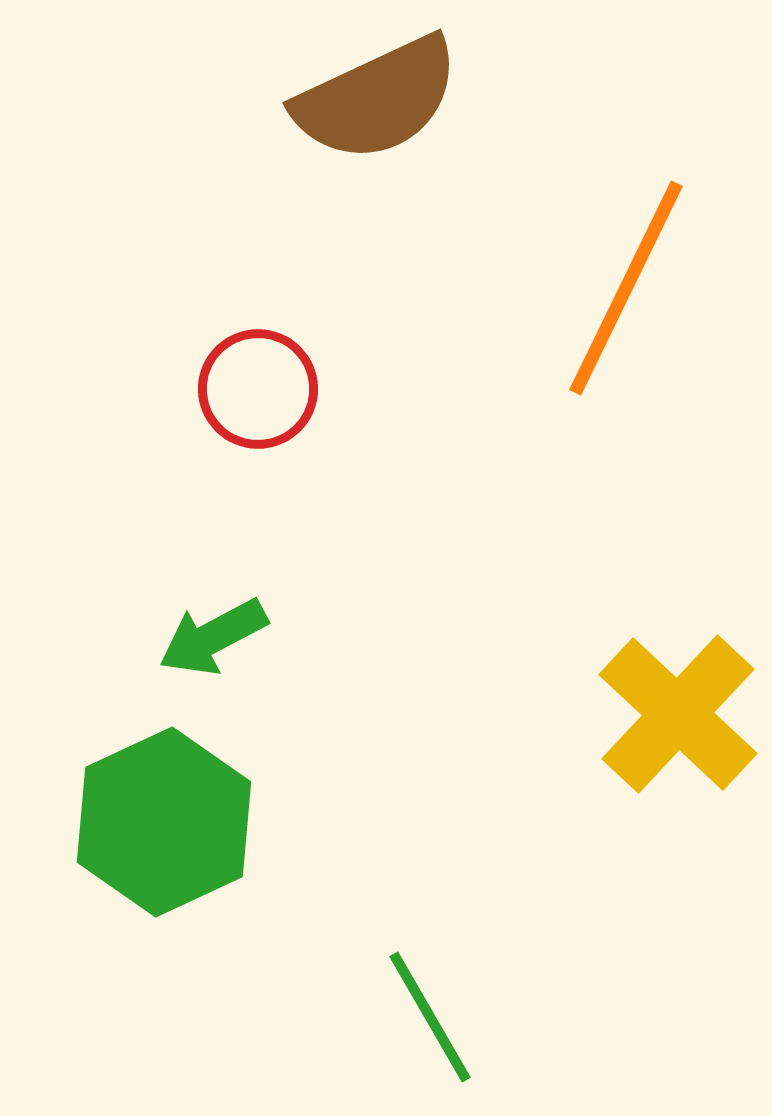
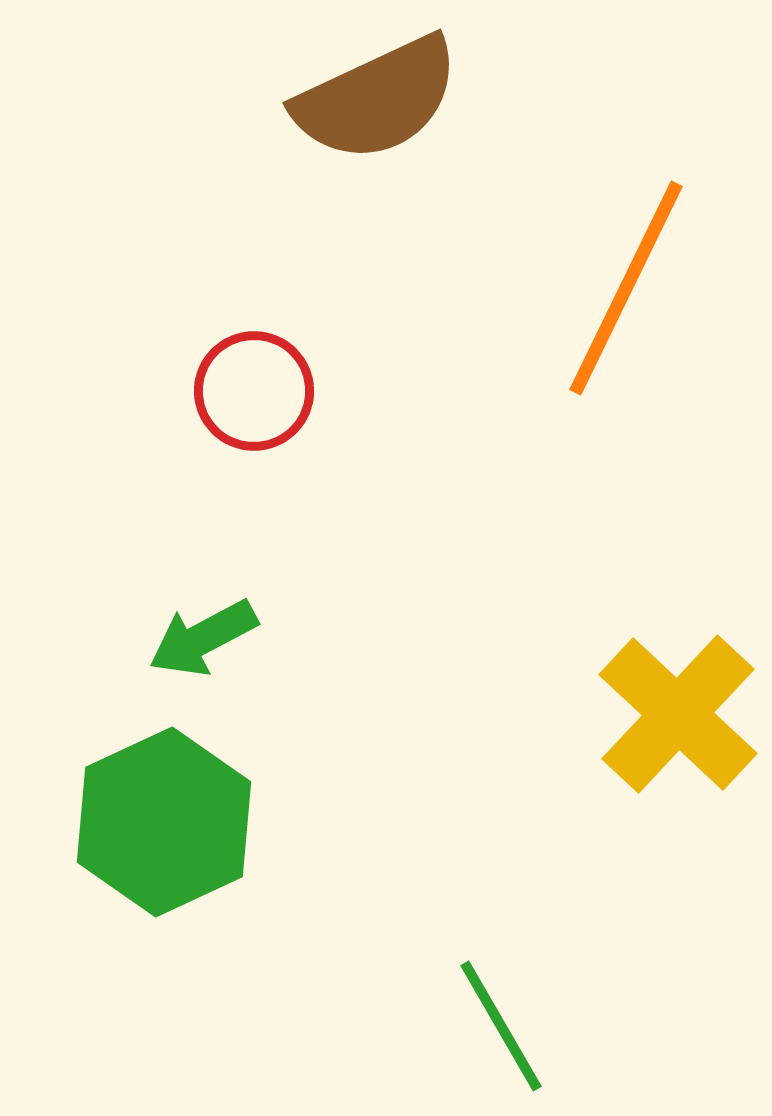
red circle: moved 4 px left, 2 px down
green arrow: moved 10 px left, 1 px down
green line: moved 71 px right, 9 px down
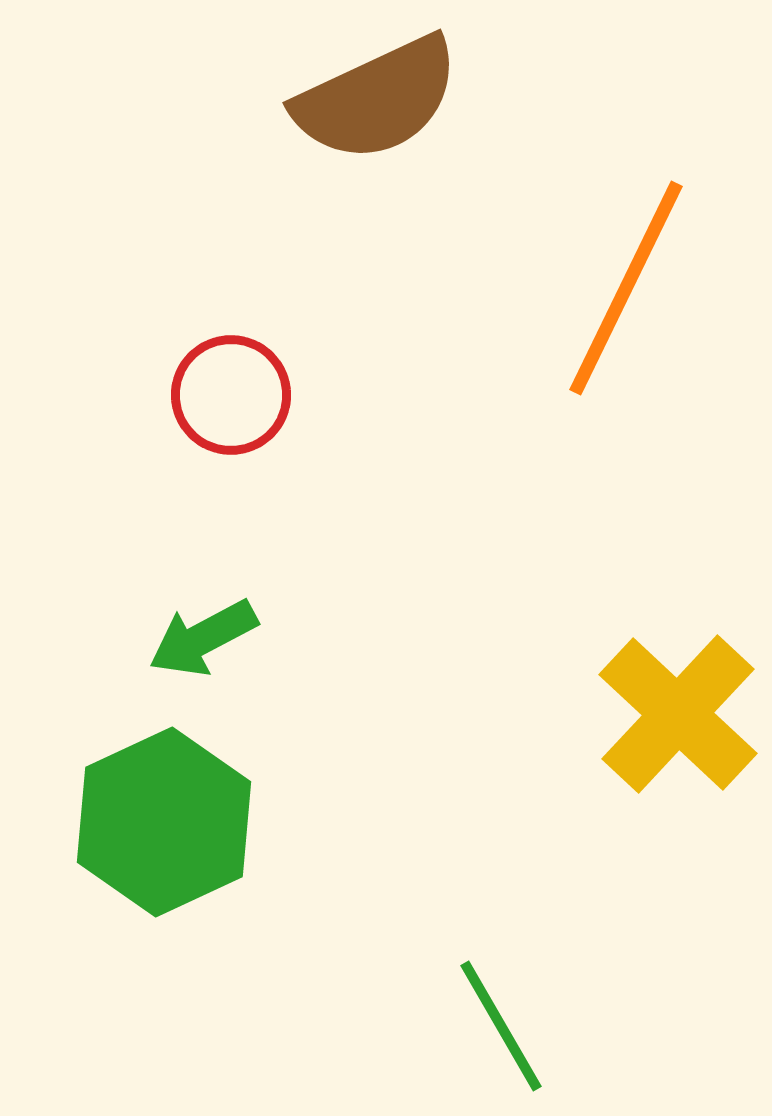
red circle: moved 23 px left, 4 px down
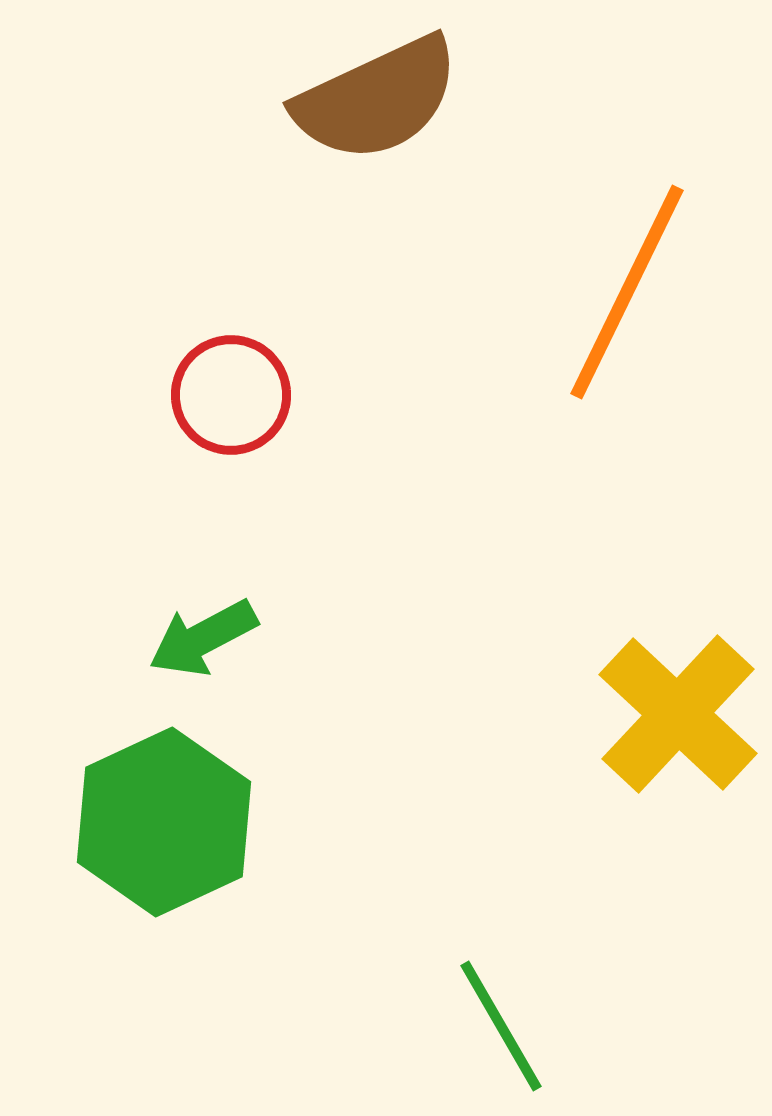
orange line: moved 1 px right, 4 px down
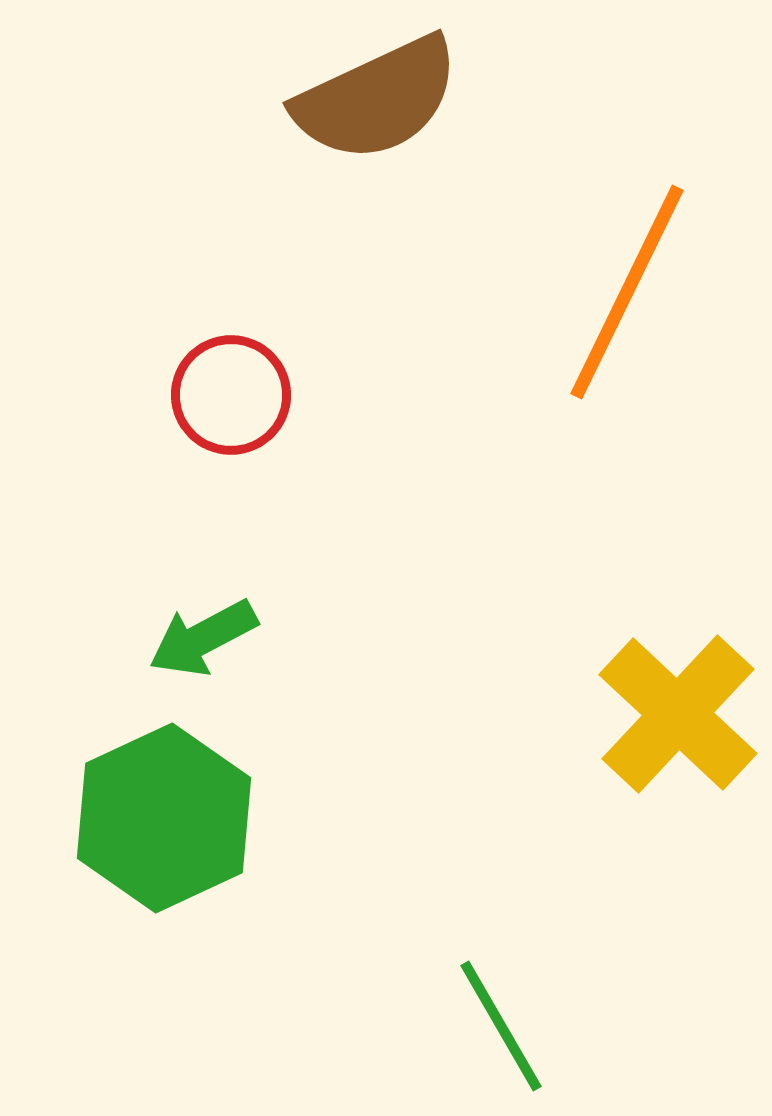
green hexagon: moved 4 px up
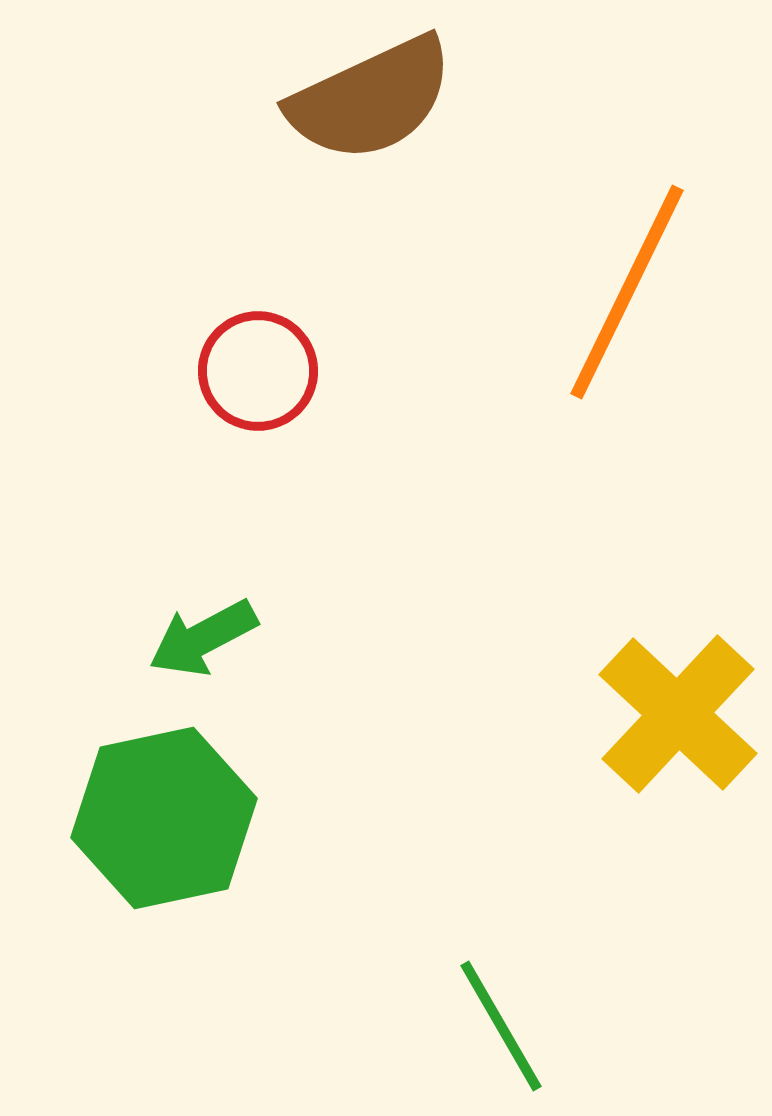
brown semicircle: moved 6 px left
red circle: moved 27 px right, 24 px up
green hexagon: rotated 13 degrees clockwise
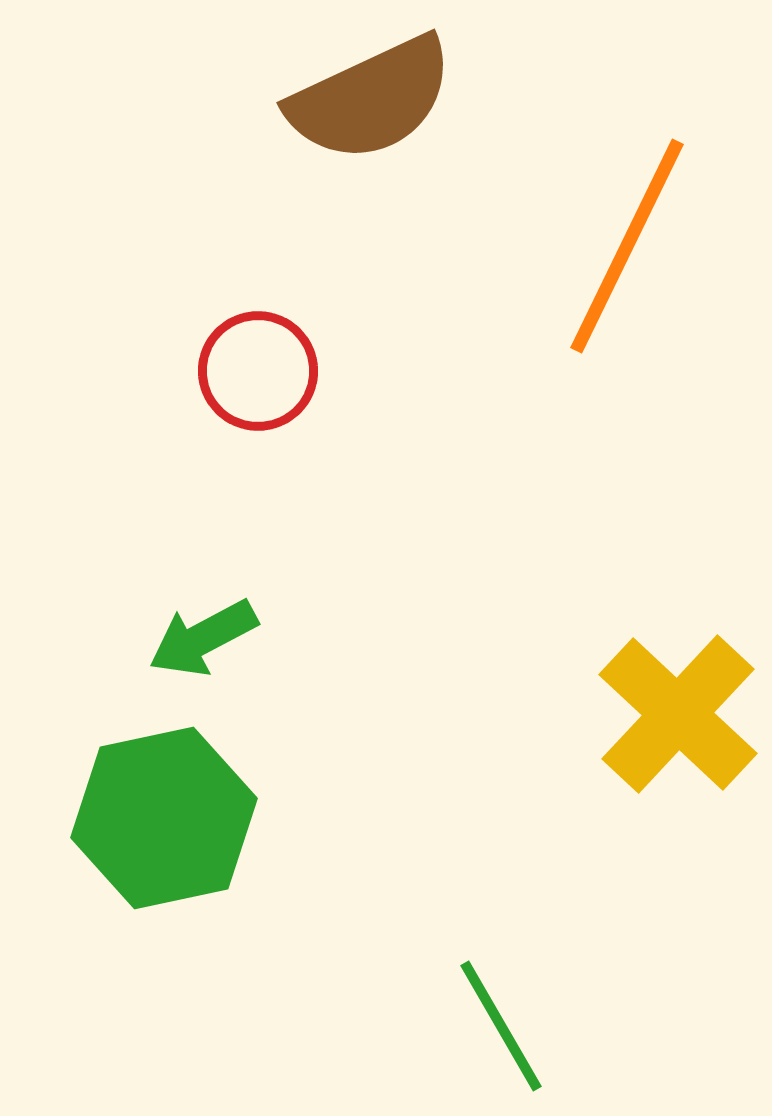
orange line: moved 46 px up
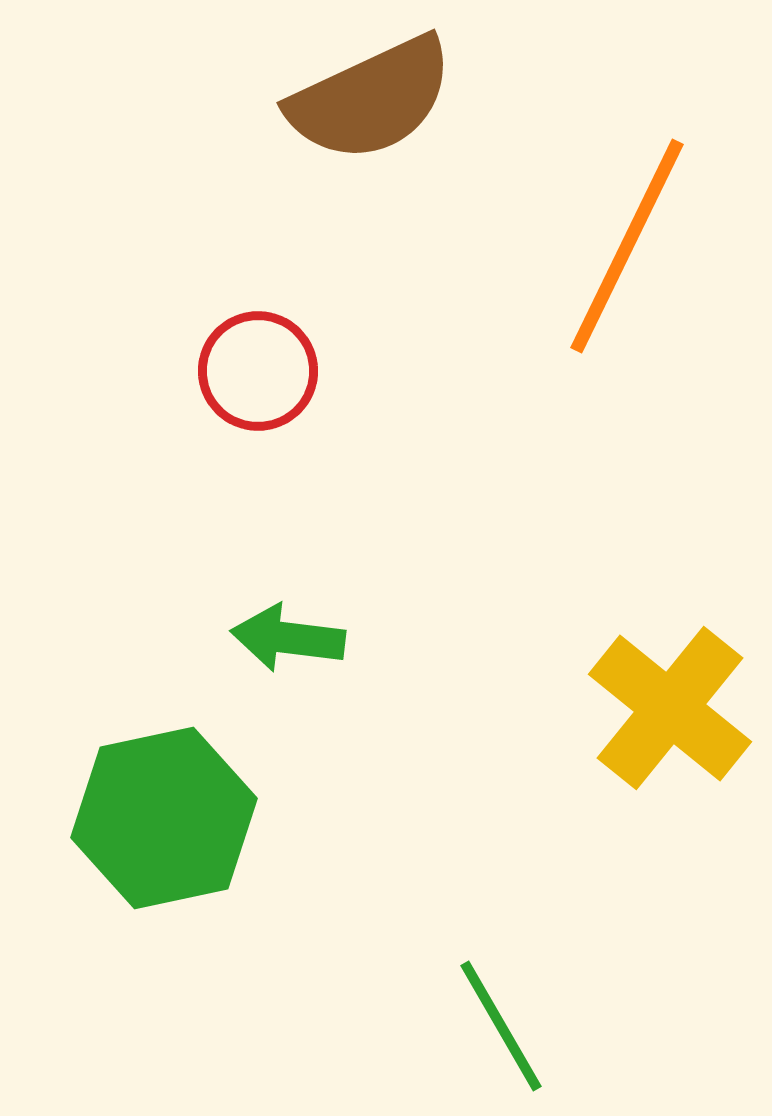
green arrow: moved 85 px right; rotated 35 degrees clockwise
yellow cross: moved 8 px left, 6 px up; rotated 4 degrees counterclockwise
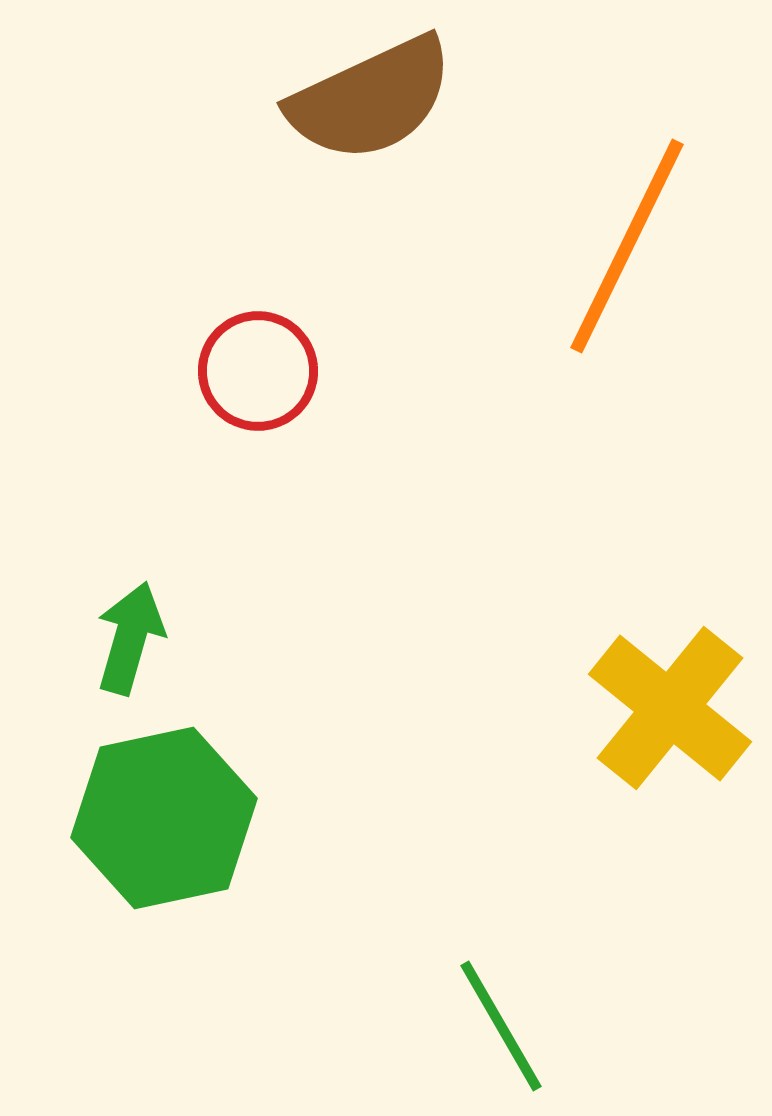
green arrow: moved 158 px left; rotated 99 degrees clockwise
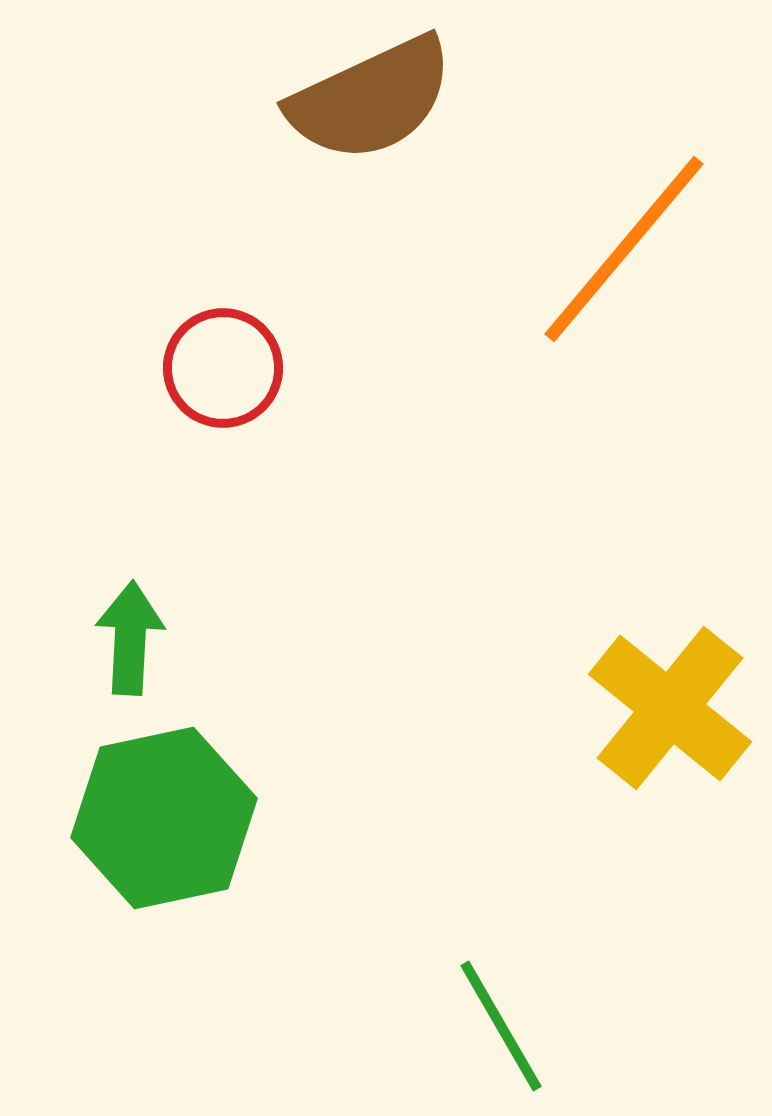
orange line: moved 3 px left, 3 px down; rotated 14 degrees clockwise
red circle: moved 35 px left, 3 px up
green arrow: rotated 13 degrees counterclockwise
